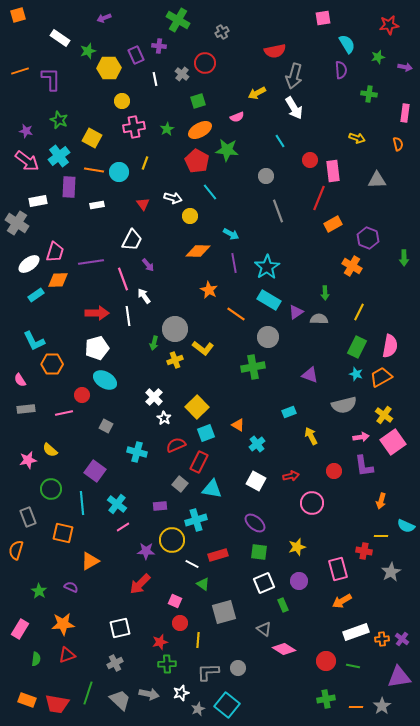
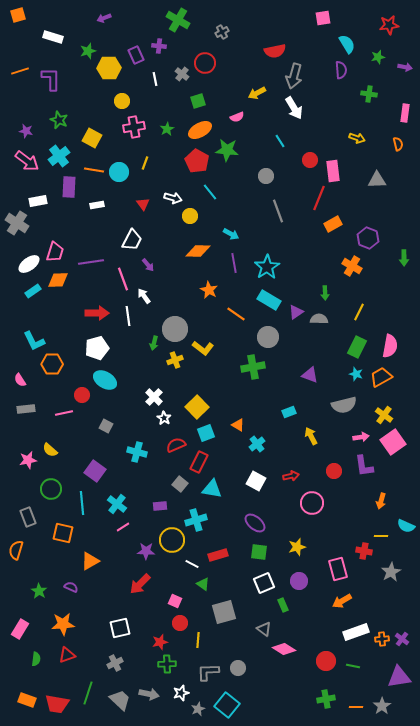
white rectangle at (60, 38): moved 7 px left, 1 px up; rotated 18 degrees counterclockwise
cyan rectangle at (36, 295): moved 3 px left, 4 px up
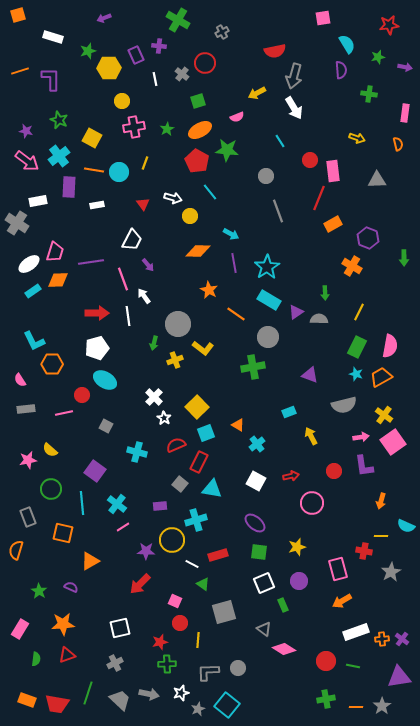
gray circle at (175, 329): moved 3 px right, 5 px up
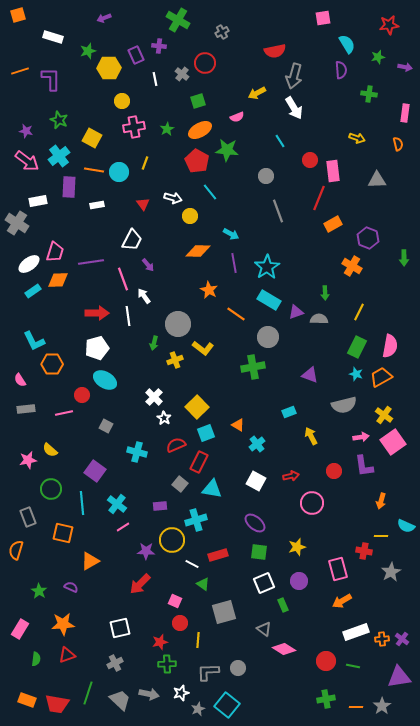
purple triangle at (296, 312): rotated 14 degrees clockwise
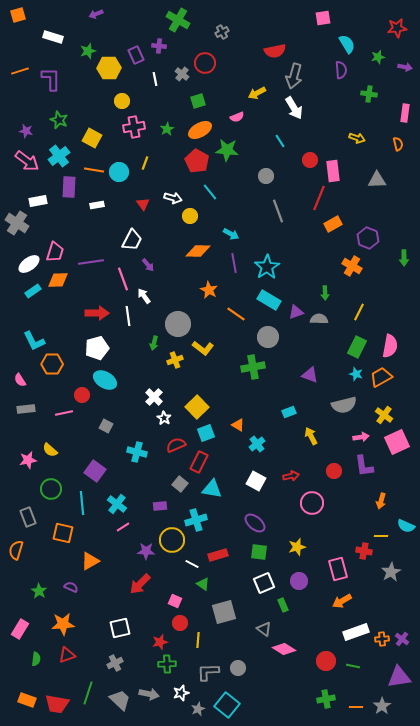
purple arrow at (104, 18): moved 8 px left, 4 px up
red star at (389, 25): moved 8 px right, 3 px down
pink square at (393, 442): moved 4 px right; rotated 10 degrees clockwise
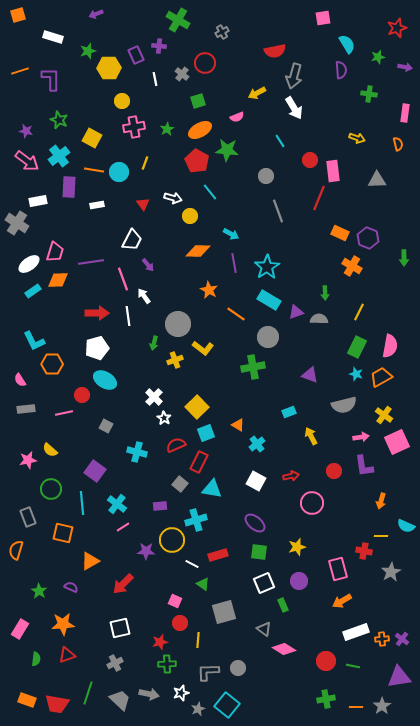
red star at (397, 28): rotated 12 degrees counterclockwise
orange rectangle at (333, 224): moved 7 px right, 9 px down; rotated 54 degrees clockwise
red arrow at (140, 584): moved 17 px left
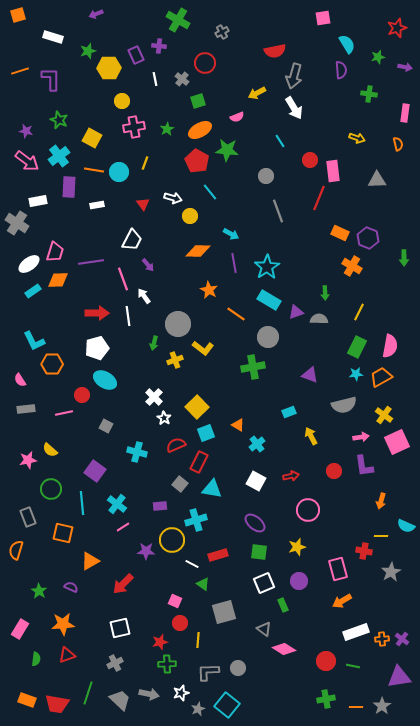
gray cross at (182, 74): moved 5 px down
cyan star at (356, 374): rotated 24 degrees counterclockwise
pink circle at (312, 503): moved 4 px left, 7 px down
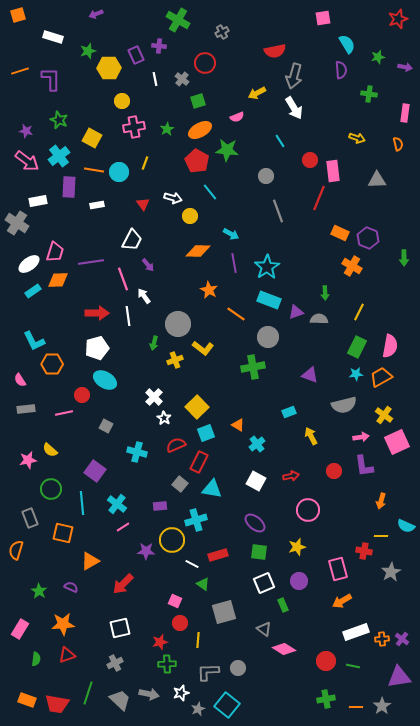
red star at (397, 28): moved 1 px right, 9 px up
cyan rectangle at (269, 300): rotated 10 degrees counterclockwise
gray rectangle at (28, 517): moved 2 px right, 1 px down
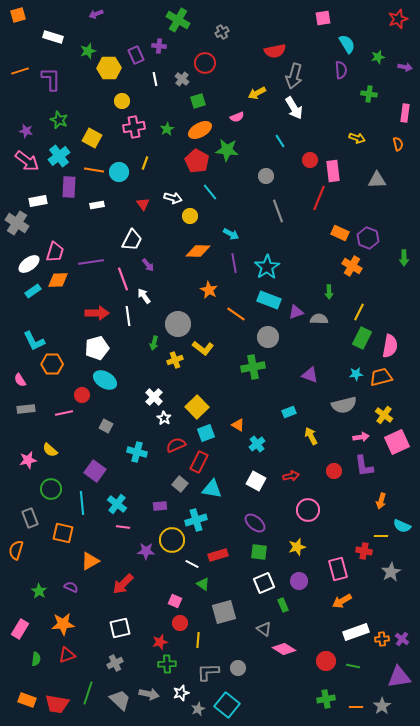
green arrow at (325, 293): moved 4 px right, 1 px up
green rectangle at (357, 347): moved 5 px right, 9 px up
orange trapezoid at (381, 377): rotated 15 degrees clockwise
cyan semicircle at (406, 526): moved 4 px left
pink line at (123, 527): rotated 40 degrees clockwise
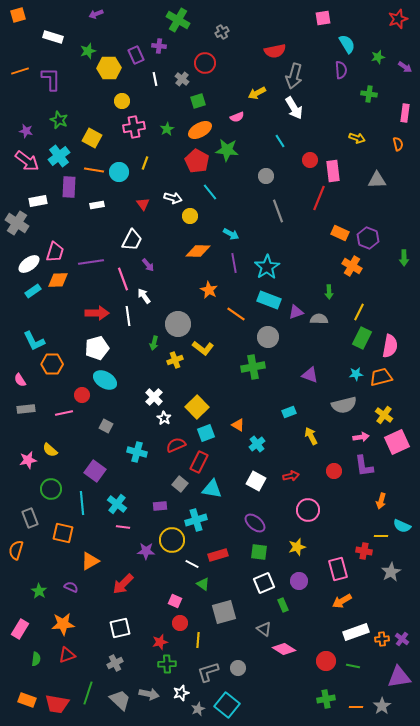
purple arrow at (405, 67): rotated 24 degrees clockwise
gray L-shape at (208, 672): rotated 15 degrees counterclockwise
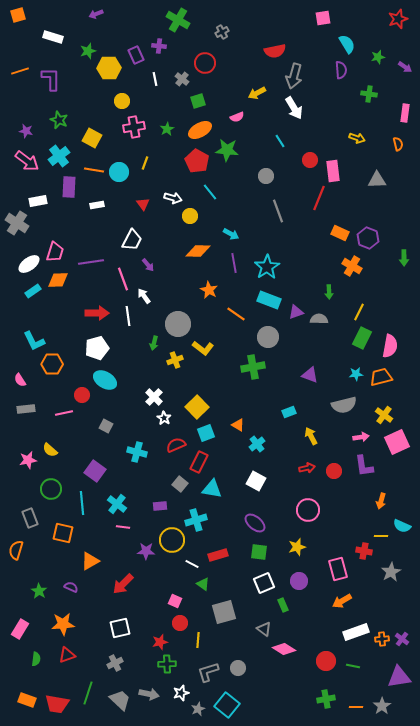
red arrow at (291, 476): moved 16 px right, 8 px up
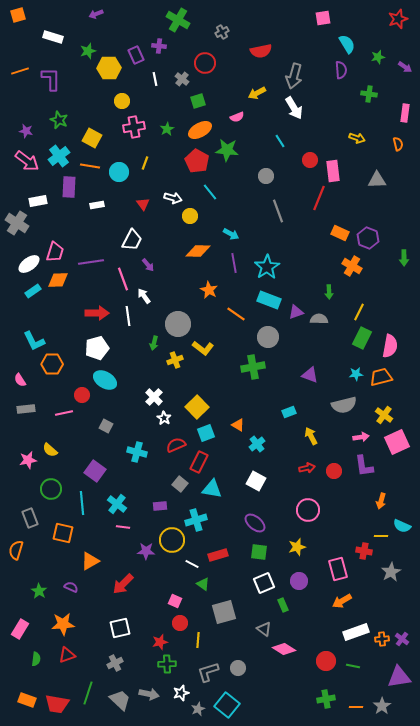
red semicircle at (275, 51): moved 14 px left
orange line at (94, 170): moved 4 px left, 4 px up
